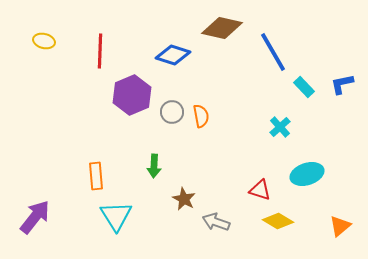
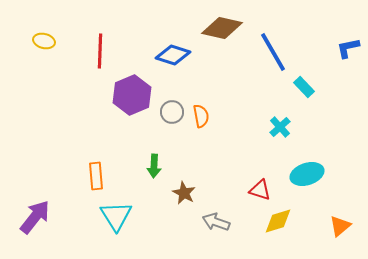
blue L-shape: moved 6 px right, 36 px up
brown star: moved 6 px up
yellow diamond: rotated 48 degrees counterclockwise
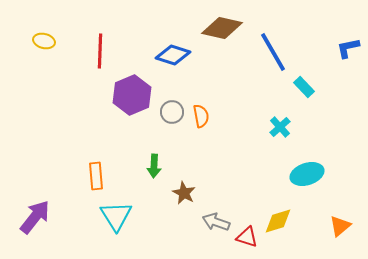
red triangle: moved 13 px left, 47 px down
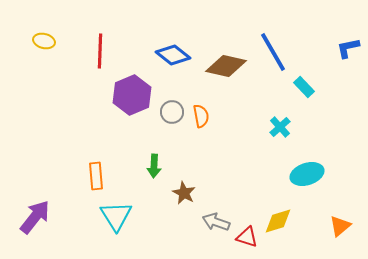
brown diamond: moved 4 px right, 38 px down
blue diamond: rotated 20 degrees clockwise
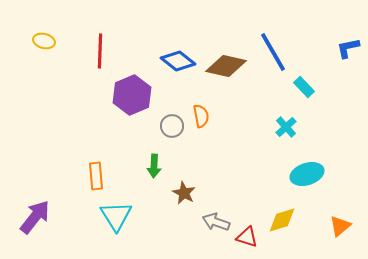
blue diamond: moved 5 px right, 6 px down
gray circle: moved 14 px down
cyan cross: moved 6 px right
yellow diamond: moved 4 px right, 1 px up
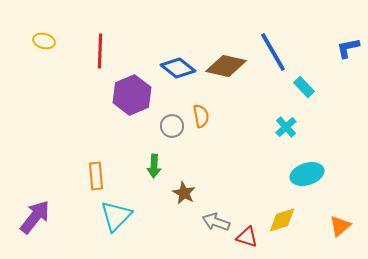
blue diamond: moved 7 px down
cyan triangle: rotated 16 degrees clockwise
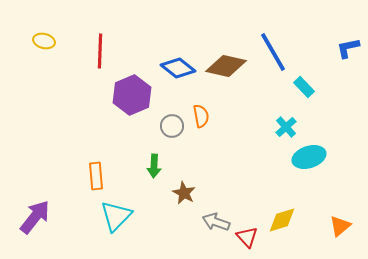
cyan ellipse: moved 2 px right, 17 px up
red triangle: rotated 30 degrees clockwise
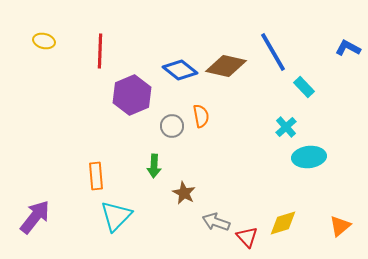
blue L-shape: rotated 40 degrees clockwise
blue diamond: moved 2 px right, 2 px down
cyan ellipse: rotated 12 degrees clockwise
yellow diamond: moved 1 px right, 3 px down
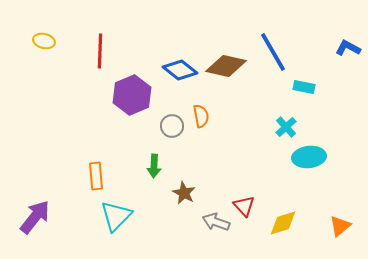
cyan rectangle: rotated 35 degrees counterclockwise
red triangle: moved 3 px left, 31 px up
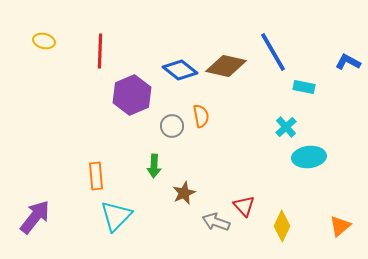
blue L-shape: moved 14 px down
brown star: rotated 20 degrees clockwise
yellow diamond: moved 1 px left, 3 px down; rotated 48 degrees counterclockwise
